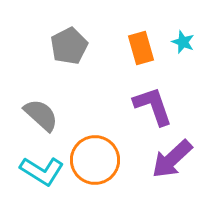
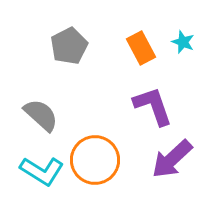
orange rectangle: rotated 12 degrees counterclockwise
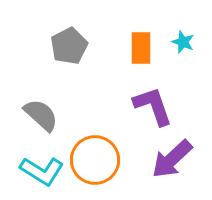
orange rectangle: rotated 28 degrees clockwise
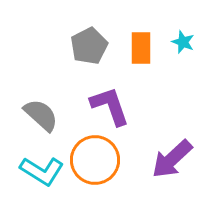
gray pentagon: moved 20 px right
purple L-shape: moved 43 px left
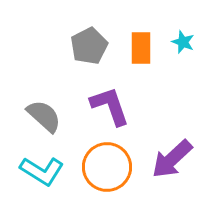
gray semicircle: moved 3 px right, 1 px down
orange circle: moved 12 px right, 7 px down
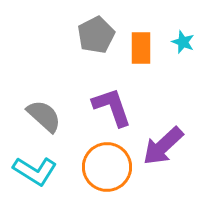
gray pentagon: moved 7 px right, 11 px up
purple L-shape: moved 2 px right, 1 px down
purple arrow: moved 9 px left, 13 px up
cyan L-shape: moved 7 px left
